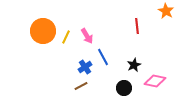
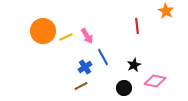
yellow line: rotated 40 degrees clockwise
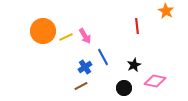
pink arrow: moved 2 px left
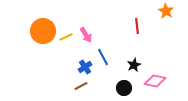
pink arrow: moved 1 px right, 1 px up
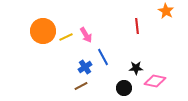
black star: moved 2 px right, 3 px down; rotated 24 degrees clockwise
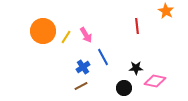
yellow line: rotated 32 degrees counterclockwise
blue cross: moved 2 px left
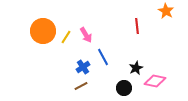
black star: rotated 24 degrees counterclockwise
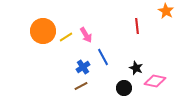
yellow line: rotated 24 degrees clockwise
black star: rotated 24 degrees counterclockwise
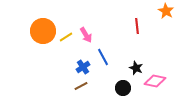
black circle: moved 1 px left
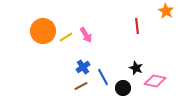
blue line: moved 20 px down
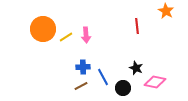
orange circle: moved 2 px up
pink arrow: rotated 28 degrees clockwise
blue cross: rotated 32 degrees clockwise
pink diamond: moved 1 px down
